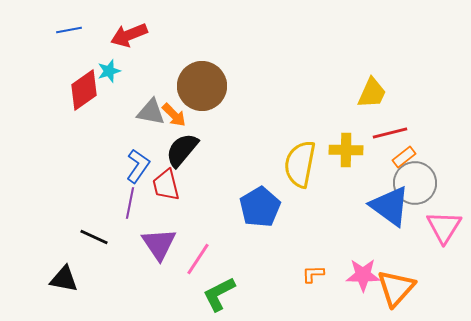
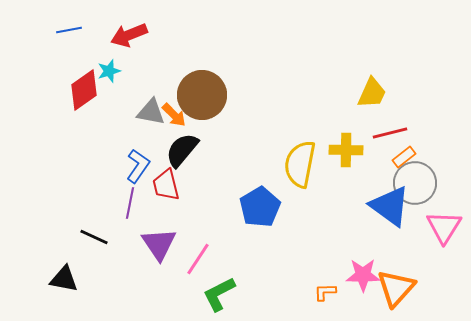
brown circle: moved 9 px down
orange L-shape: moved 12 px right, 18 px down
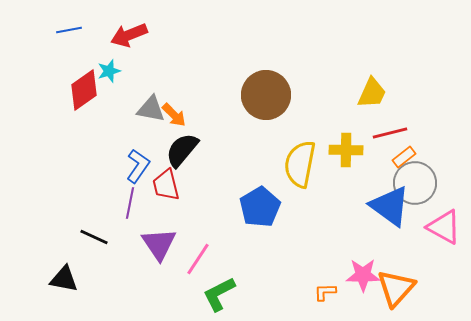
brown circle: moved 64 px right
gray triangle: moved 3 px up
pink triangle: rotated 33 degrees counterclockwise
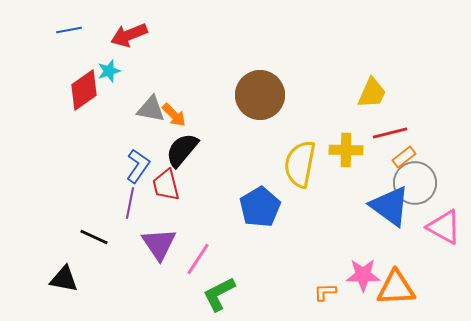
brown circle: moved 6 px left
orange triangle: rotated 45 degrees clockwise
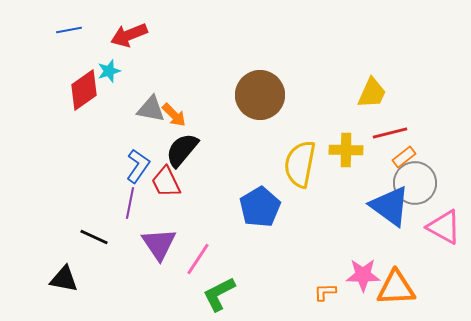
red trapezoid: moved 3 px up; rotated 12 degrees counterclockwise
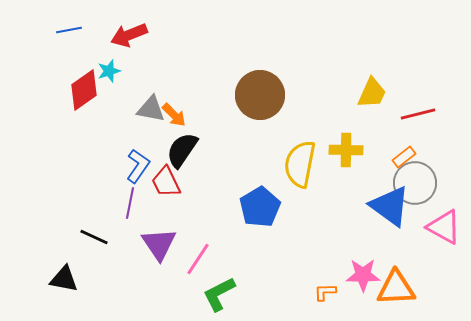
red line: moved 28 px right, 19 px up
black semicircle: rotated 6 degrees counterclockwise
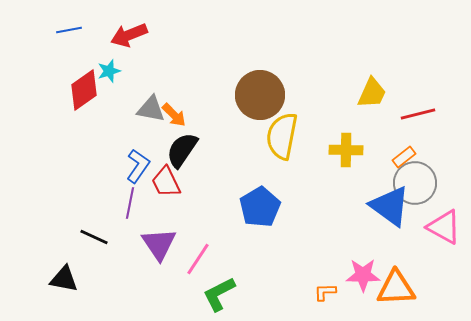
yellow semicircle: moved 18 px left, 28 px up
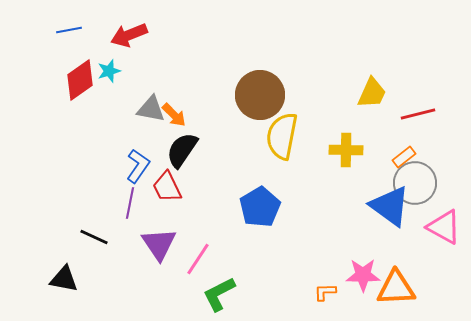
red diamond: moved 4 px left, 10 px up
red trapezoid: moved 1 px right, 5 px down
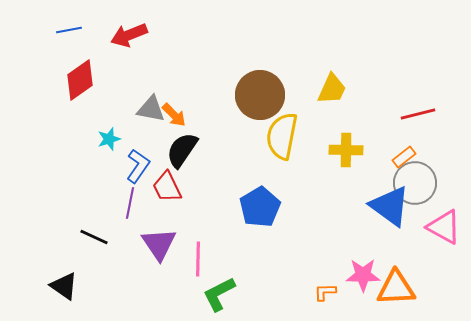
cyan star: moved 68 px down
yellow trapezoid: moved 40 px left, 4 px up
pink line: rotated 32 degrees counterclockwise
black triangle: moved 7 px down; rotated 24 degrees clockwise
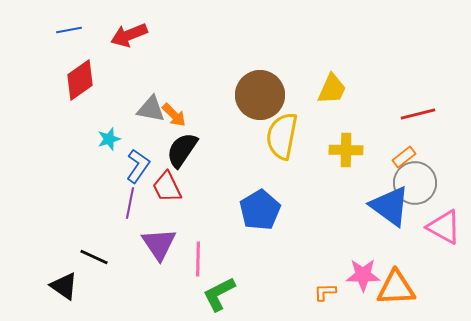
blue pentagon: moved 3 px down
black line: moved 20 px down
